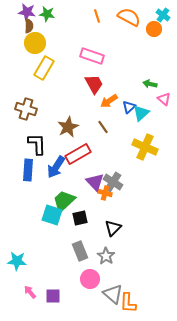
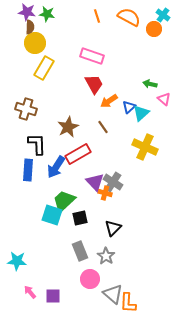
brown semicircle: moved 1 px right, 1 px down
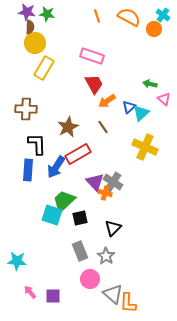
orange arrow: moved 2 px left
brown cross: rotated 15 degrees counterclockwise
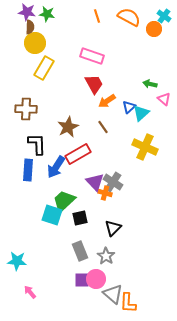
cyan cross: moved 1 px right, 1 px down
pink circle: moved 6 px right
purple square: moved 29 px right, 16 px up
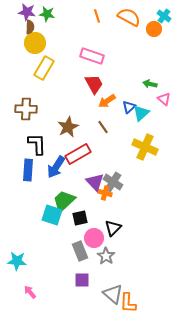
pink circle: moved 2 px left, 41 px up
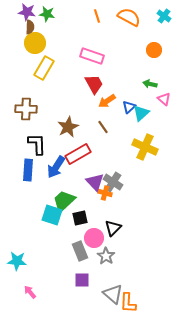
orange circle: moved 21 px down
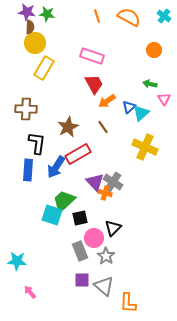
pink triangle: rotated 16 degrees clockwise
black L-shape: moved 1 px up; rotated 10 degrees clockwise
gray triangle: moved 9 px left, 8 px up
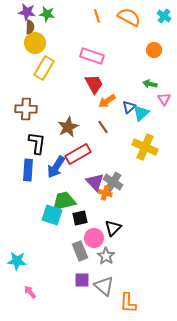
green trapezoid: rotated 30 degrees clockwise
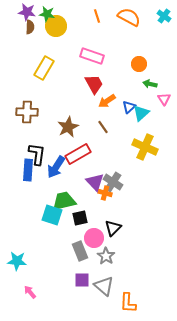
yellow circle: moved 21 px right, 17 px up
orange circle: moved 15 px left, 14 px down
brown cross: moved 1 px right, 3 px down
black L-shape: moved 11 px down
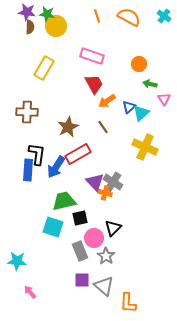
cyan square: moved 1 px right, 12 px down
